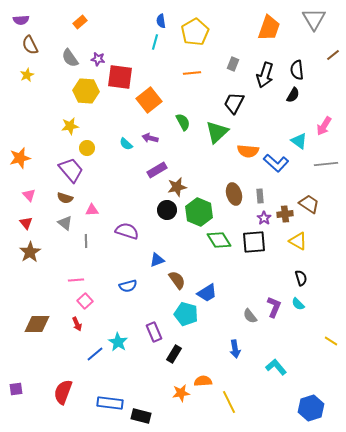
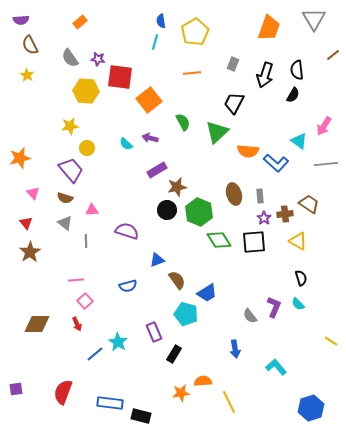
yellow star at (27, 75): rotated 16 degrees counterclockwise
pink triangle at (29, 195): moved 4 px right, 2 px up
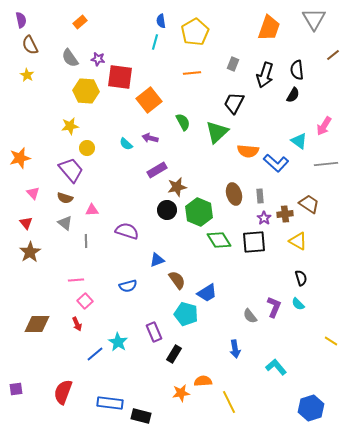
purple semicircle at (21, 20): rotated 98 degrees counterclockwise
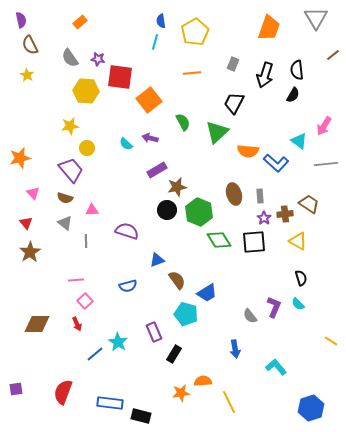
gray triangle at (314, 19): moved 2 px right, 1 px up
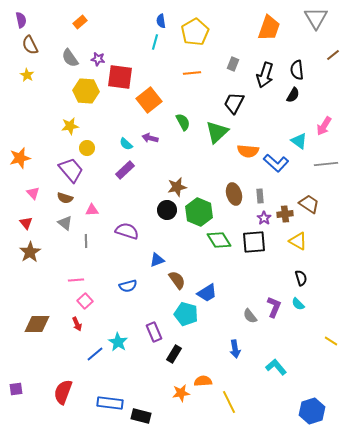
purple rectangle at (157, 170): moved 32 px left; rotated 12 degrees counterclockwise
blue hexagon at (311, 408): moved 1 px right, 3 px down
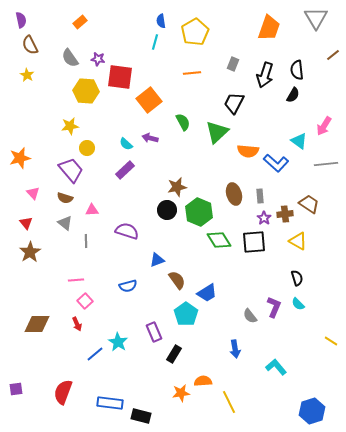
black semicircle at (301, 278): moved 4 px left
cyan pentagon at (186, 314): rotated 20 degrees clockwise
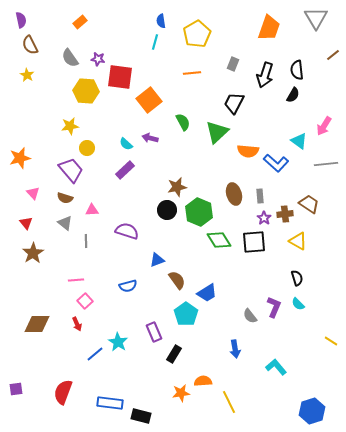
yellow pentagon at (195, 32): moved 2 px right, 2 px down
brown star at (30, 252): moved 3 px right, 1 px down
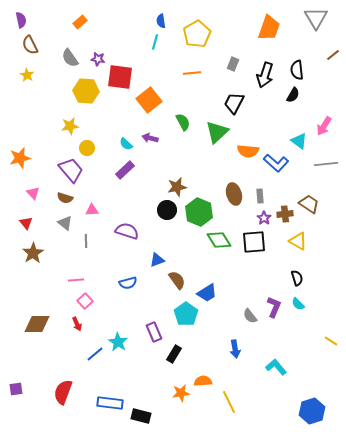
blue semicircle at (128, 286): moved 3 px up
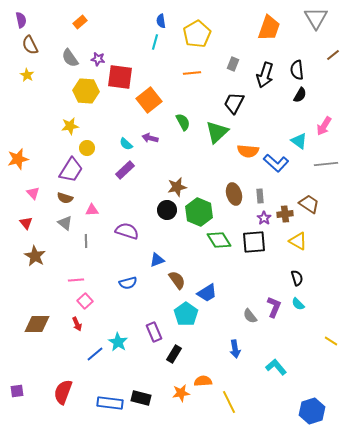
black semicircle at (293, 95): moved 7 px right
orange star at (20, 158): moved 2 px left, 1 px down
purple trapezoid at (71, 170): rotated 72 degrees clockwise
brown star at (33, 253): moved 2 px right, 3 px down; rotated 10 degrees counterclockwise
purple square at (16, 389): moved 1 px right, 2 px down
black rectangle at (141, 416): moved 18 px up
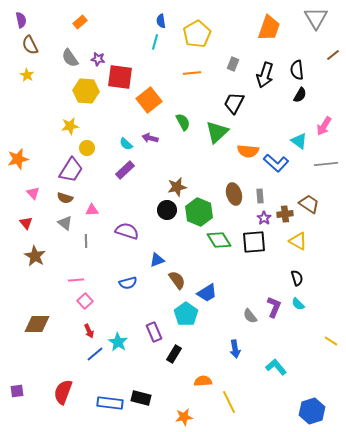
red arrow at (77, 324): moved 12 px right, 7 px down
orange star at (181, 393): moved 3 px right, 24 px down
